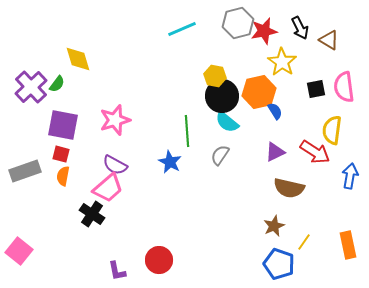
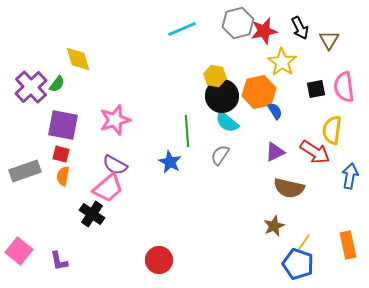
brown triangle: rotated 30 degrees clockwise
blue pentagon: moved 19 px right
purple L-shape: moved 58 px left, 10 px up
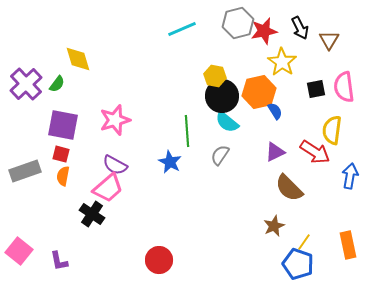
purple cross: moved 5 px left, 3 px up
brown semicircle: rotated 32 degrees clockwise
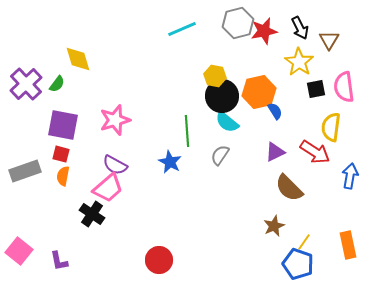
yellow star: moved 17 px right
yellow semicircle: moved 1 px left, 3 px up
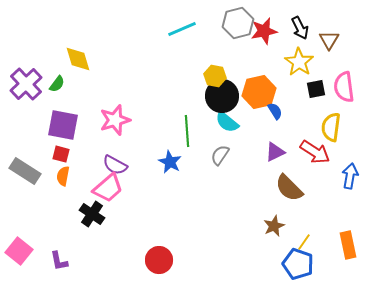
gray rectangle: rotated 52 degrees clockwise
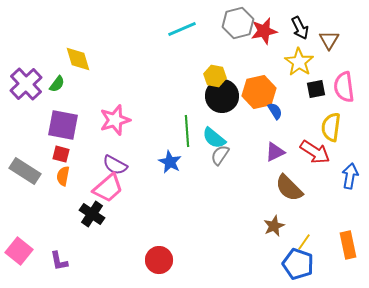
cyan semicircle: moved 13 px left, 16 px down
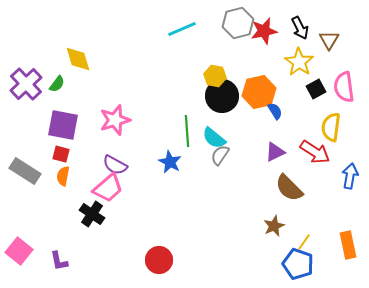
black square: rotated 18 degrees counterclockwise
